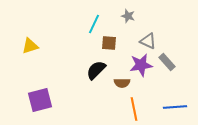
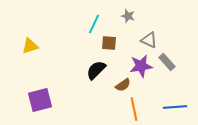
gray triangle: moved 1 px right, 1 px up
purple star: moved 1 px down
brown semicircle: moved 1 px right, 2 px down; rotated 35 degrees counterclockwise
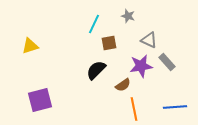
brown square: rotated 14 degrees counterclockwise
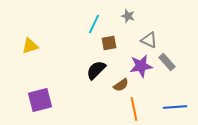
brown semicircle: moved 2 px left
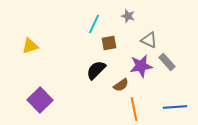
purple square: rotated 30 degrees counterclockwise
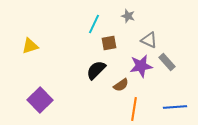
orange line: rotated 20 degrees clockwise
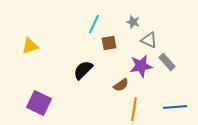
gray star: moved 5 px right, 6 px down
black semicircle: moved 13 px left
purple square: moved 1 px left, 3 px down; rotated 20 degrees counterclockwise
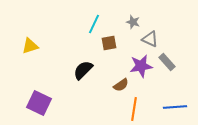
gray triangle: moved 1 px right, 1 px up
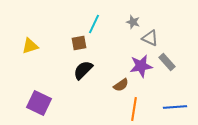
gray triangle: moved 1 px up
brown square: moved 30 px left
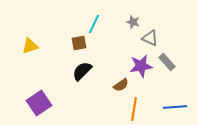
black semicircle: moved 1 px left, 1 px down
purple square: rotated 30 degrees clockwise
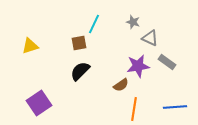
gray rectangle: rotated 12 degrees counterclockwise
purple star: moved 3 px left
black semicircle: moved 2 px left
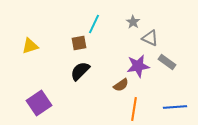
gray star: rotated 16 degrees clockwise
